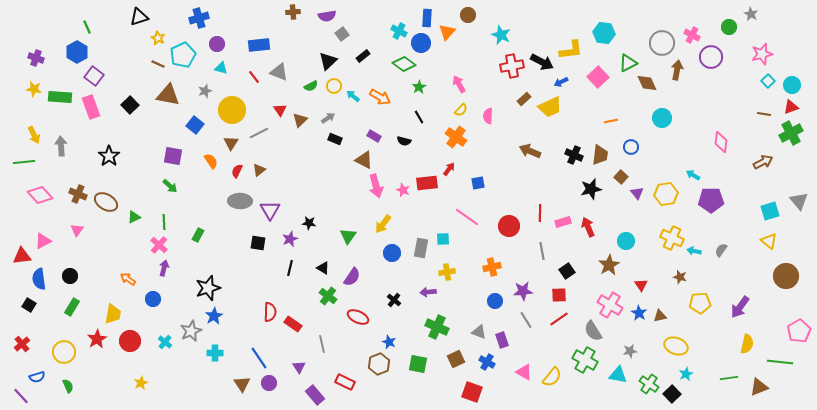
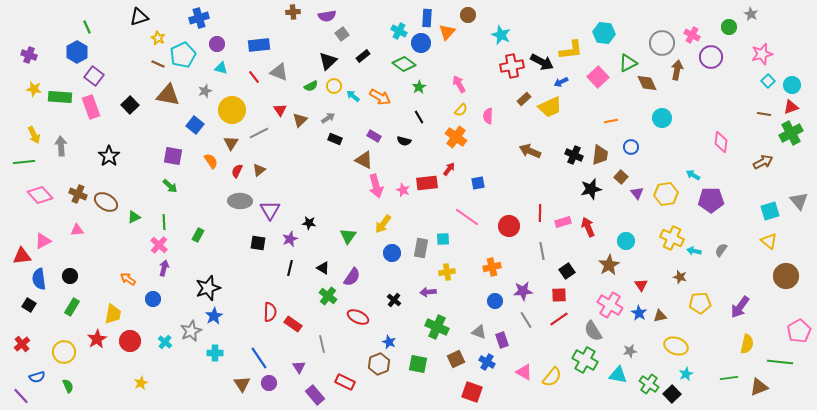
purple cross at (36, 58): moved 7 px left, 3 px up
pink triangle at (77, 230): rotated 48 degrees clockwise
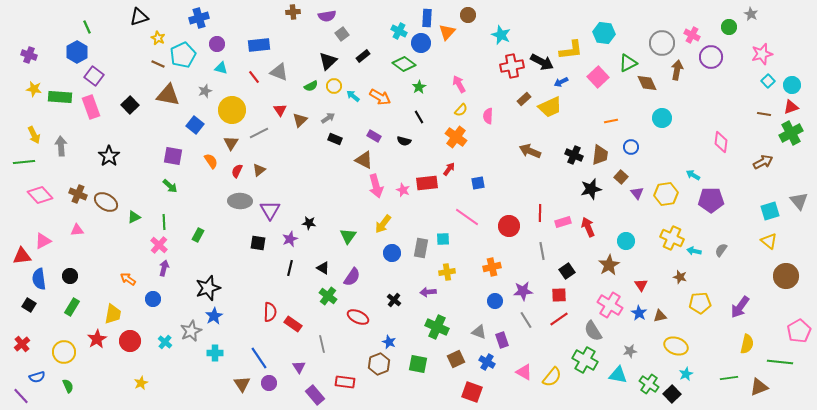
red rectangle at (345, 382): rotated 18 degrees counterclockwise
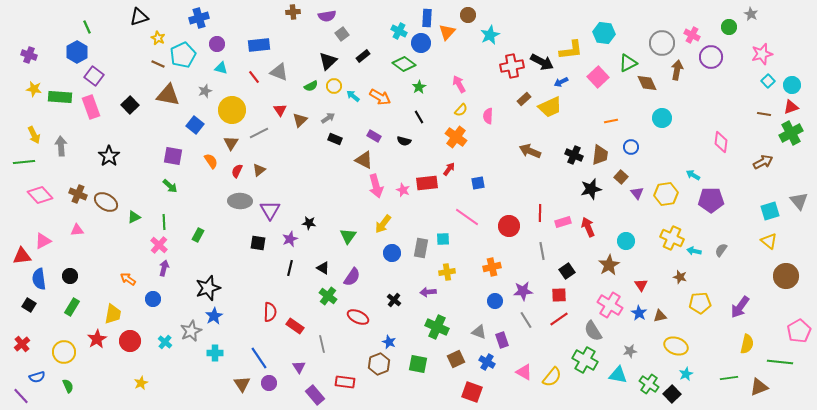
cyan star at (501, 35): moved 11 px left; rotated 24 degrees clockwise
red rectangle at (293, 324): moved 2 px right, 2 px down
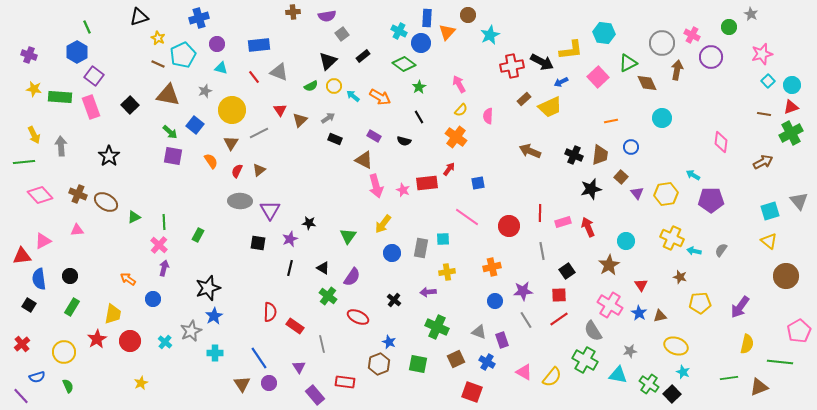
green arrow at (170, 186): moved 54 px up
cyan star at (686, 374): moved 3 px left, 2 px up; rotated 24 degrees counterclockwise
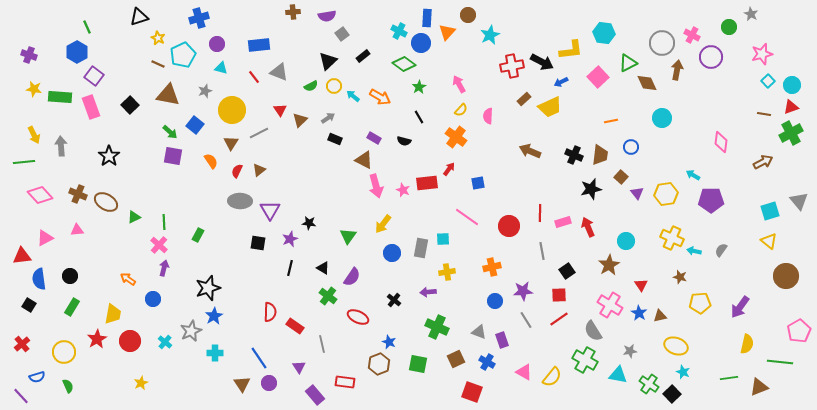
purple rectangle at (374, 136): moved 2 px down
pink triangle at (43, 241): moved 2 px right, 3 px up
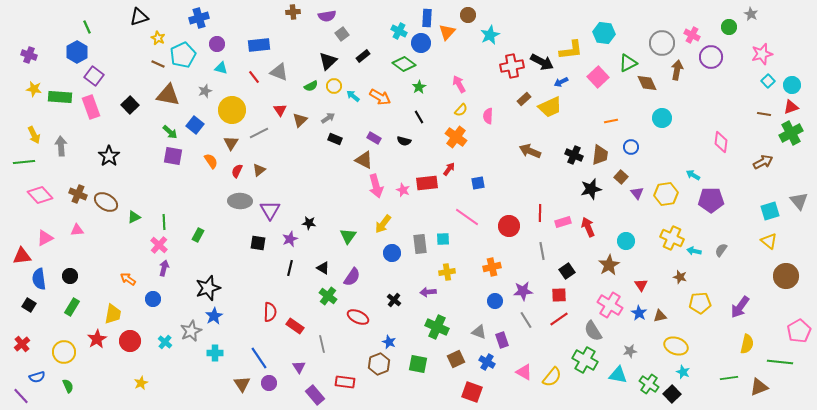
gray rectangle at (421, 248): moved 1 px left, 4 px up; rotated 18 degrees counterclockwise
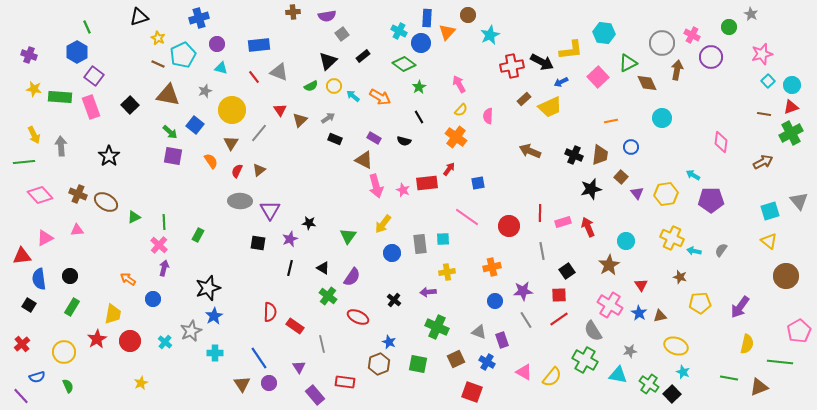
gray line at (259, 133): rotated 24 degrees counterclockwise
green line at (729, 378): rotated 18 degrees clockwise
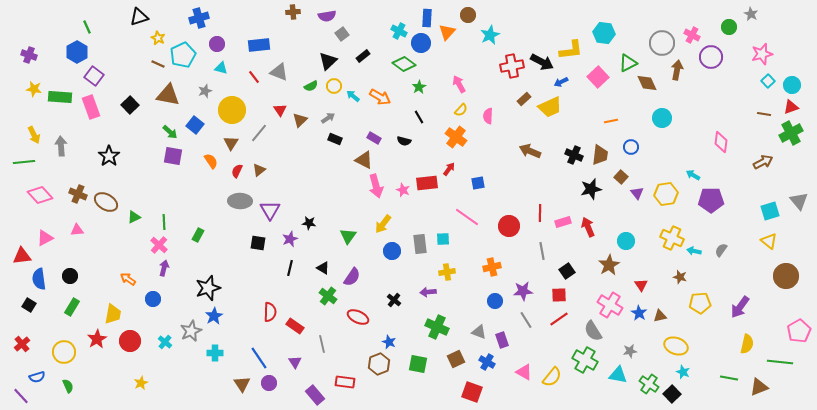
blue circle at (392, 253): moved 2 px up
purple triangle at (299, 367): moved 4 px left, 5 px up
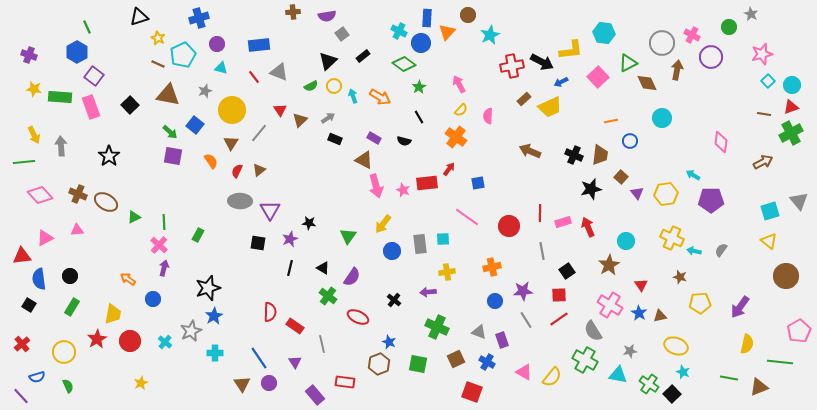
cyan arrow at (353, 96): rotated 32 degrees clockwise
blue circle at (631, 147): moved 1 px left, 6 px up
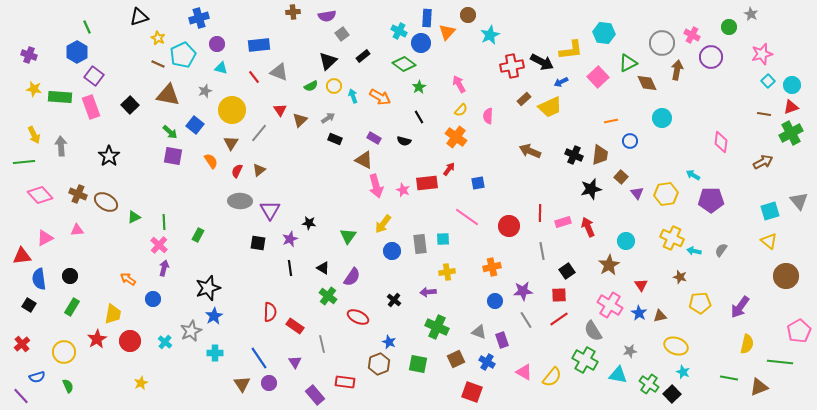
black line at (290, 268): rotated 21 degrees counterclockwise
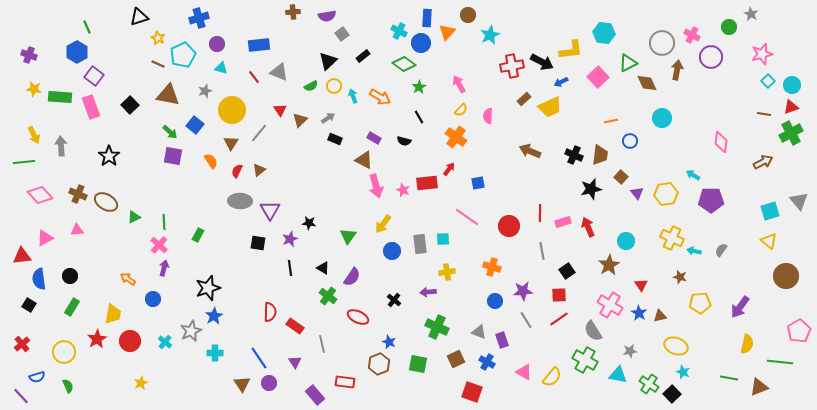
orange cross at (492, 267): rotated 30 degrees clockwise
